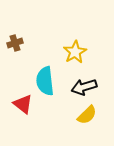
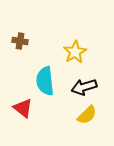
brown cross: moved 5 px right, 2 px up; rotated 28 degrees clockwise
red triangle: moved 4 px down
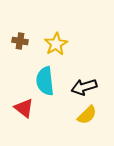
yellow star: moved 19 px left, 8 px up
red triangle: moved 1 px right
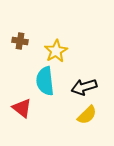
yellow star: moved 7 px down
red triangle: moved 2 px left
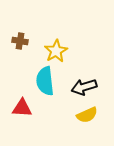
red triangle: rotated 35 degrees counterclockwise
yellow semicircle: rotated 20 degrees clockwise
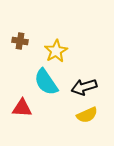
cyan semicircle: moved 1 px right, 1 px down; rotated 28 degrees counterclockwise
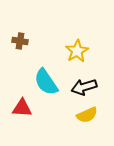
yellow star: moved 21 px right
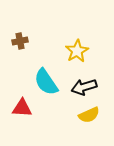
brown cross: rotated 21 degrees counterclockwise
yellow semicircle: moved 2 px right
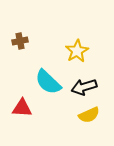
cyan semicircle: moved 2 px right; rotated 12 degrees counterclockwise
